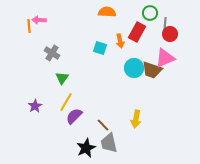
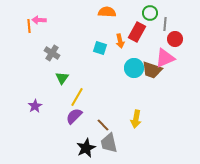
red circle: moved 5 px right, 5 px down
yellow line: moved 11 px right, 5 px up
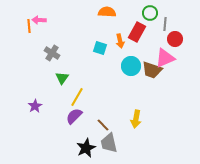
cyan circle: moved 3 px left, 2 px up
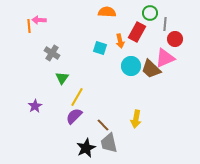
brown trapezoid: moved 1 px left, 1 px up; rotated 25 degrees clockwise
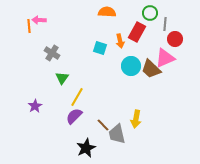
gray trapezoid: moved 8 px right, 9 px up
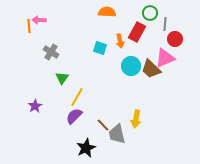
gray cross: moved 1 px left, 1 px up
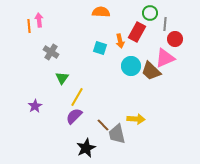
orange semicircle: moved 6 px left
pink arrow: rotated 80 degrees clockwise
brown trapezoid: moved 2 px down
yellow arrow: rotated 96 degrees counterclockwise
